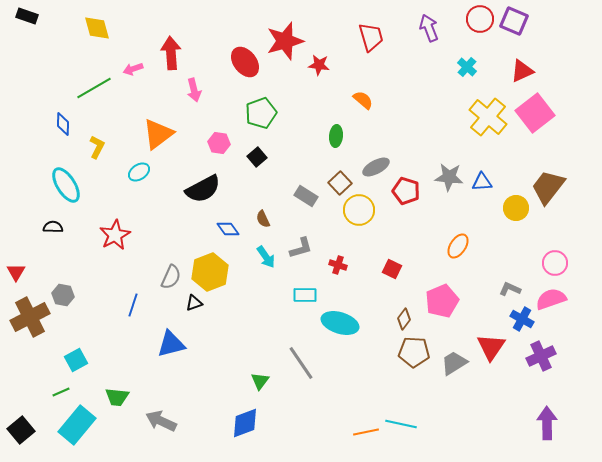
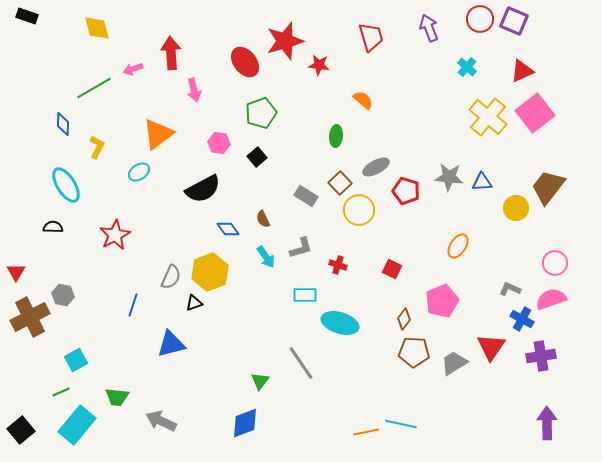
purple cross at (541, 356): rotated 16 degrees clockwise
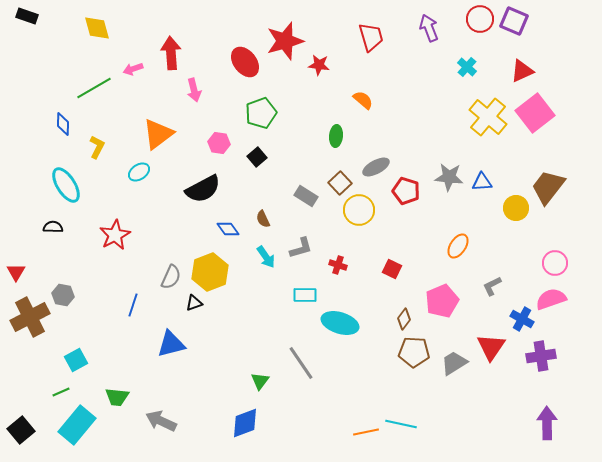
gray L-shape at (510, 289): moved 18 px left, 3 px up; rotated 50 degrees counterclockwise
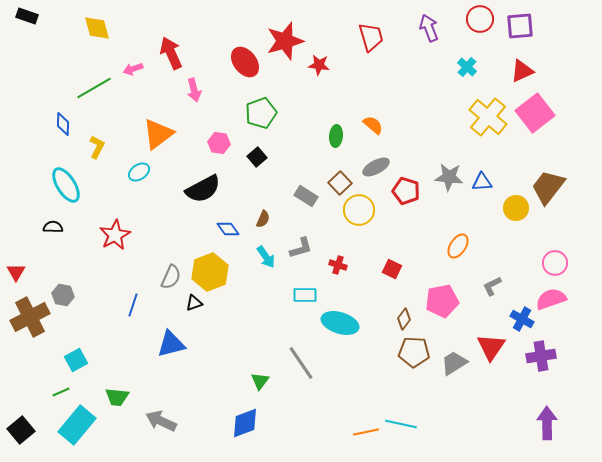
purple square at (514, 21): moved 6 px right, 5 px down; rotated 28 degrees counterclockwise
red arrow at (171, 53): rotated 20 degrees counterclockwise
orange semicircle at (363, 100): moved 10 px right, 25 px down
brown semicircle at (263, 219): rotated 132 degrees counterclockwise
pink pentagon at (442, 301): rotated 12 degrees clockwise
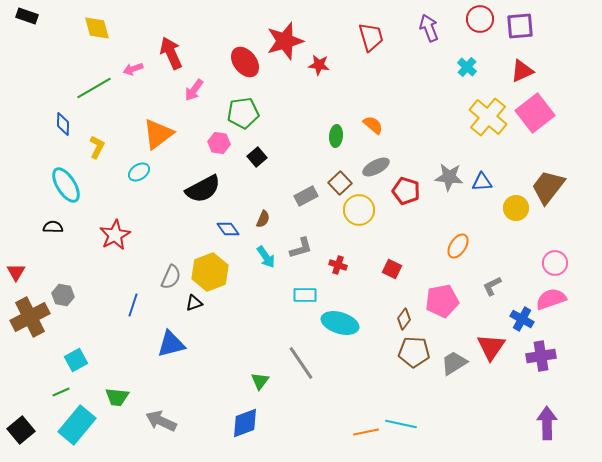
pink arrow at (194, 90): rotated 50 degrees clockwise
green pentagon at (261, 113): moved 18 px left; rotated 12 degrees clockwise
gray rectangle at (306, 196): rotated 60 degrees counterclockwise
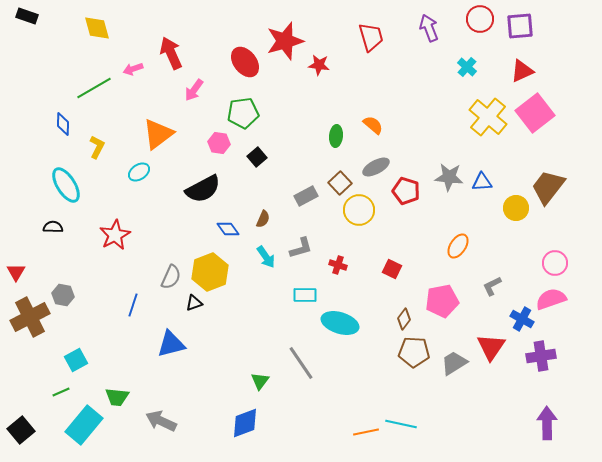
cyan rectangle at (77, 425): moved 7 px right
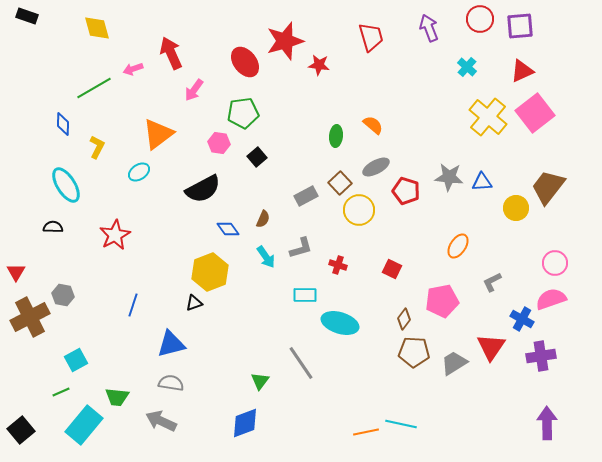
gray semicircle at (171, 277): moved 106 px down; rotated 105 degrees counterclockwise
gray L-shape at (492, 286): moved 4 px up
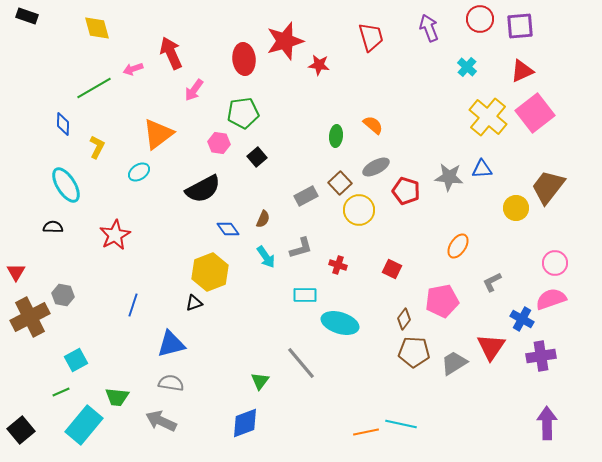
red ellipse at (245, 62): moved 1 px left, 3 px up; rotated 32 degrees clockwise
blue triangle at (482, 182): moved 13 px up
gray line at (301, 363): rotated 6 degrees counterclockwise
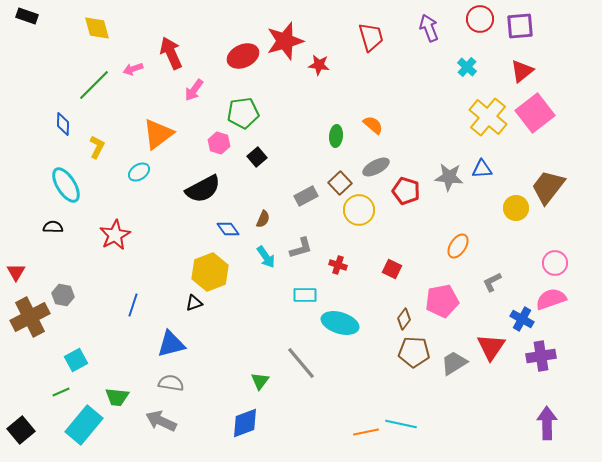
red ellipse at (244, 59): moved 1 px left, 3 px up; rotated 72 degrees clockwise
red triangle at (522, 71): rotated 15 degrees counterclockwise
green line at (94, 88): moved 3 px up; rotated 15 degrees counterclockwise
pink hexagon at (219, 143): rotated 10 degrees clockwise
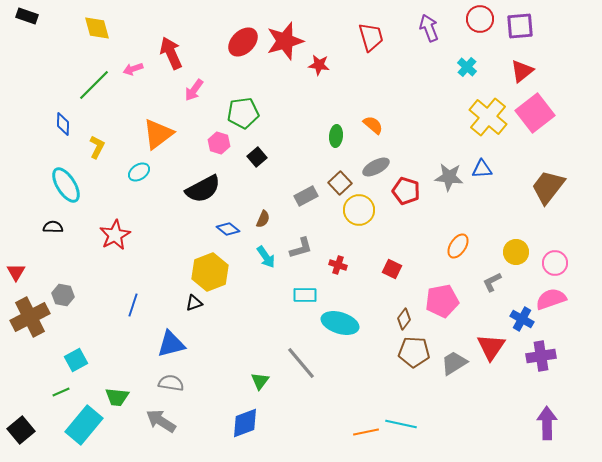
red ellipse at (243, 56): moved 14 px up; rotated 20 degrees counterclockwise
yellow circle at (516, 208): moved 44 px down
blue diamond at (228, 229): rotated 15 degrees counterclockwise
gray arrow at (161, 421): rotated 8 degrees clockwise
